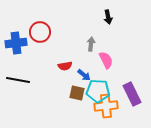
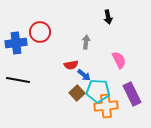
gray arrow: moved 5 px left, 2 px up
pink semicircle: moved 13 px right
red semicircle: moved 6 px right, 1 px up
brown square: rotated 35 degrees clockwise
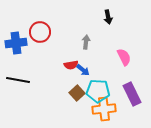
pink semicircle: moved 5 px right, 3 px up
blue arrow: moved 1 px left, 5 px up
orange cross: moved 2 px left, 3 px down
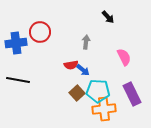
black arrow: rotated 32 degrees counterclockwise
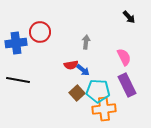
black arrow: moved 21 px right
purple rectangle: moved 5 px left, 9 px up
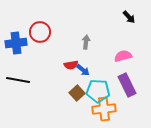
pink semicircle: moved 1 px left, 1 px up; rotated 78 degrees counterclockwise
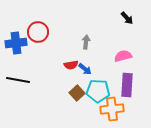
black arrow: moved 2 px left, 1 px down
red circle: moved 2 px left
blue arrow: moved 2 px right, 1 px up
purple rectangle: rotated 30 degrees clockwise
orange cross: moved 8 px right
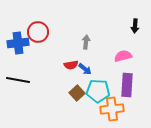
black arrow: moved 8 px right, 8 px down; rotated 48 degrees clockwise
blue cross: moved 2 px right
